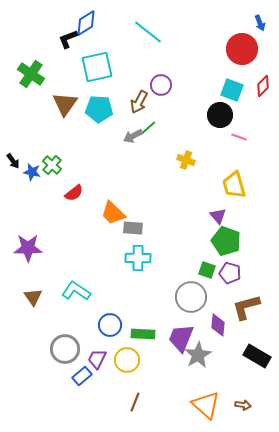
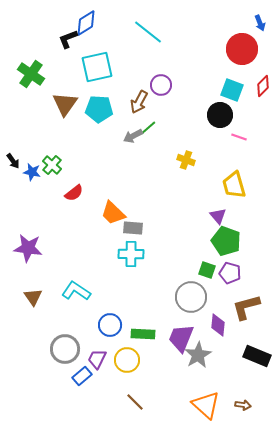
purple star at (28, 248): rotated 8 degrees clockwise
cyan cross at (138, 258): moved 7 px left, 4 px up
black rectangle at (257, 356): rotated 8 degrees counterclockwise
brown line at (135, 402): rotated 66 degrees counterclockwise
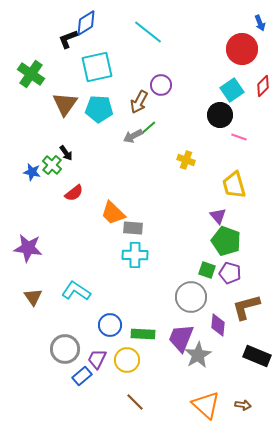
cyan square at (232, 90): rotated 35 degrees clockwise
black arrow at (13, 161): moved 53 px right, 8 px up
cyan cross at (131, 254): moved 4 px right, 1 px down
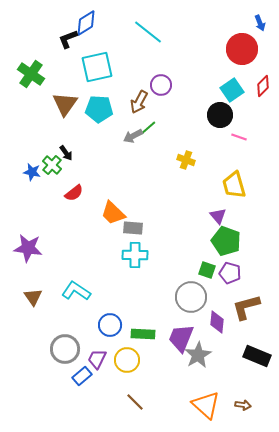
purple diamond at (218, 325): moved 1 px left, 3 px up
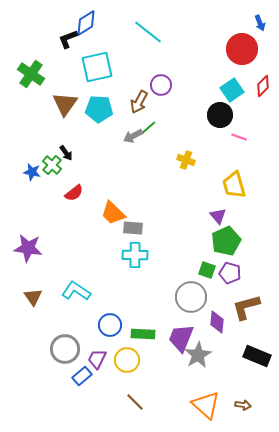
green pentagon at (226, 241): rotated 28 degrees clockwise
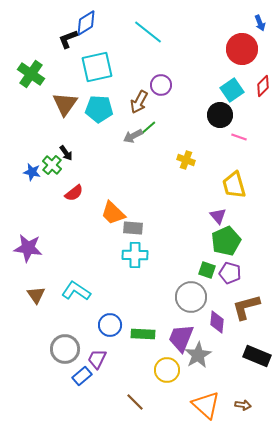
brown triangle at (33, 297): moved 3 px right, 2 px up
yellow circle at (127, 360): moved 40 px right, 10 px down
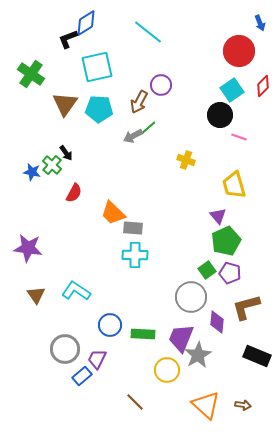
red circle at (242, 49): moved 3 px left, 2 px down
red semicircle at (74, 193): rotated 24 degrees counterclockwise
green square at (207, 270): rotated 36 degrees clockwise
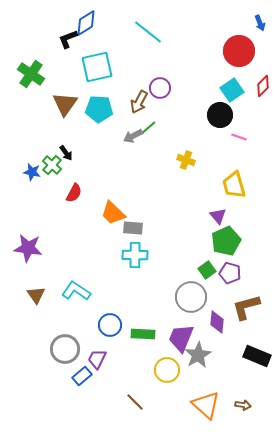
purple circle at (161, 85): moved 1 px left, 3 px down
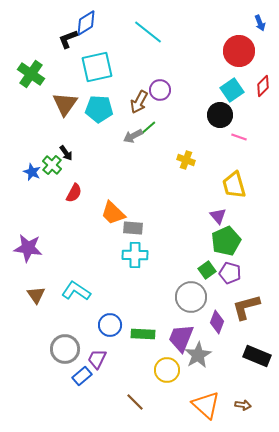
purple circle at (160, 88): moved 2 px down
blue star at (32, 172): rotated 12 degrees clockwise
purple diamond at (217, 322): rotated 15 degrees clockwise
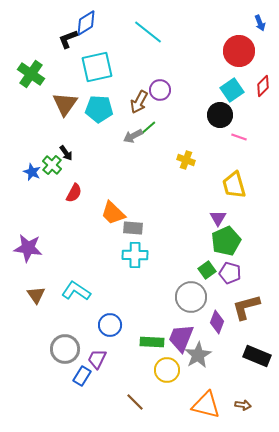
purple triangle at (218, 216): moved 2 px down; rotated 12 degrees clockwise
green rectangle at (143, 334): moved 9 px right, 8 px down
blue rectangle at (82, 376): rotated 18 degrees counterclockwise
orange triangle at (206, 405): rotated 28 degrees counterclockwise
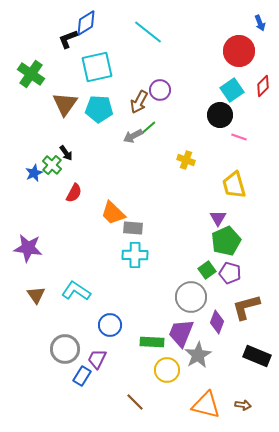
blue star at (32, 172): moved 2 px right, 1 px down; rotated 24 degrees clockwise
purple trapezoid at (181, 338): moved 5 px up
